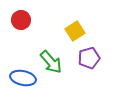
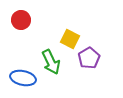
yellow square: moved 5 px left, 8 px down; rotated 30 degrees counterclockwise
purple pentagon: rotated 15 degrees counterclockwise
green arrow: rotated 15 degrees clockwise
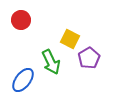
blue ellipse: moved 2 px down; rotated 65 degrees counterclockwise
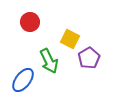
red circle: moved 9 px right, 2 px down
green arrow: moved 2 px left, 1 px up
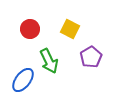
red circle: moved 7 px down
yellow square: moved 10 px up
purple pentagon: moved 2 px right, 1 px up
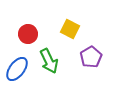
red circle: moved 2 px left, 5 px down
blue ellipse: moved 6 px left, 11 px up
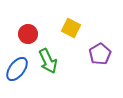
yellow square: moved 1 px right, 1 px up
purple pentagon: moved 9 px right, 3 px up
green arrow: moved 1 px left
